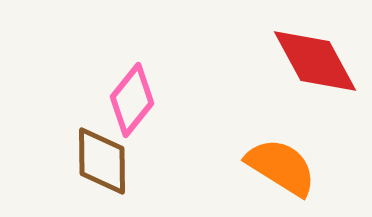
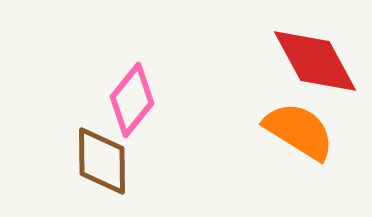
orange semicircle: moved 18 px right, 36 px up
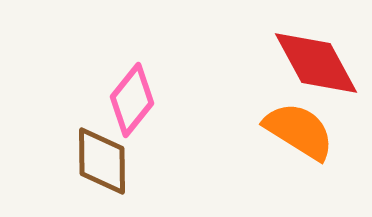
red diamond: moved 1 px right, 2 px down
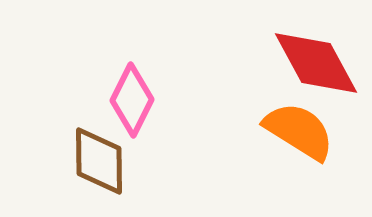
pink diamond: rotated 12 degrees counterclockwise
brown diamond: moved 3 px left
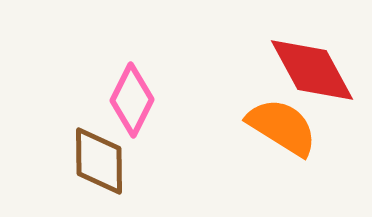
red diamond: moved 4 px left, 7 px down
orange semicircle: moved 17 px left, 4 px up
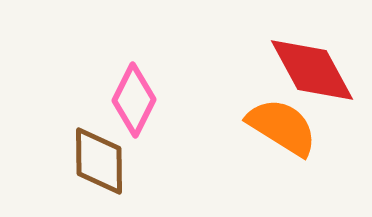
pink diamond: moved 2 px right
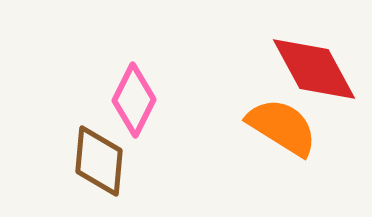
red diamond: moved 2 px right, 1 px up
brown diamond: rotated 6 degrees clockwise
